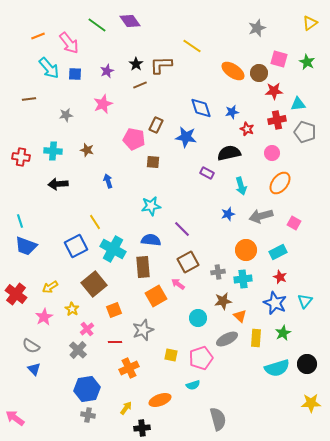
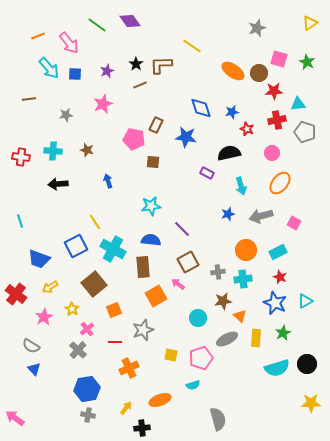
blue trapezoid at (26, 246): moved 13 px right, 13 px down
cyan triangle at (305, 301): rotated 21 degrees clockwise
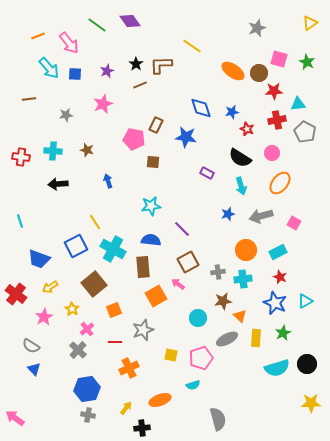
gray pentagon at (305, 132): rotated 10 degrees clockwise
black semicircle at (229, 153): moved 11 px right, 5 px down; rotated 135 degrees counterclockwise
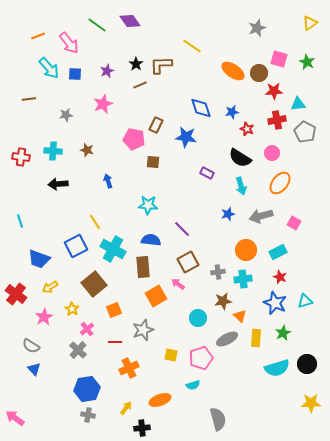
cyan star at (151, 206): moved 3 px left, 1 px up; rotated 12 degrees clockwise
cyan triangle at (305, 301): rotated 14 degrees clockwise
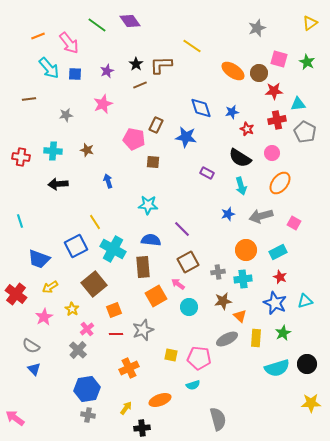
cyan circle at (198, 318): moved 9 px left, 11 px up
red line at (115, 342): moved 1 px right, 8 px up
pink pentagon at (201, 358): moved 2 px left; rotated 25 degrees clockwise
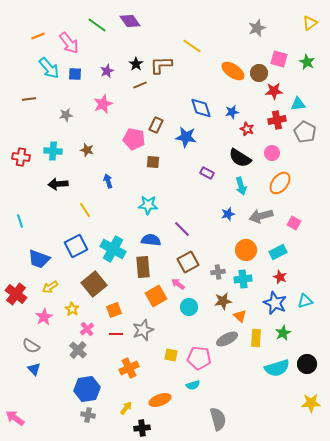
yellow line at (95, 222): moved 10 px left, 12 px up
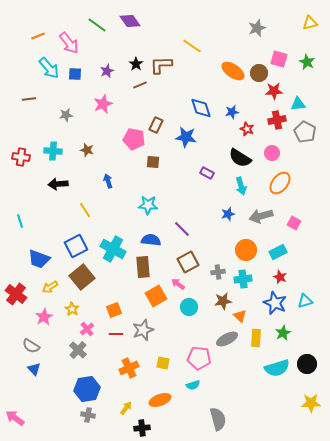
yellow triangle at (310, 23): rotated 21 degrees clockwise
brown square at (94, 284): moved 12 px left, 7 px up
yellow square at (171, 355): moved 8 px left, 8 px down
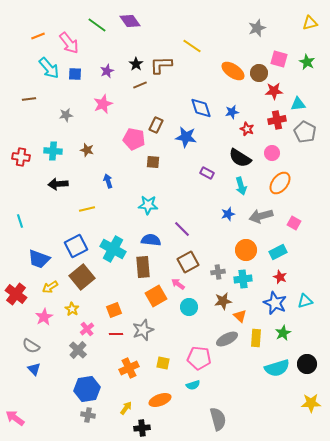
yellow line at (85, 210): moved 2 px right, 1 px up; rotated 70 degrees counterclockwise
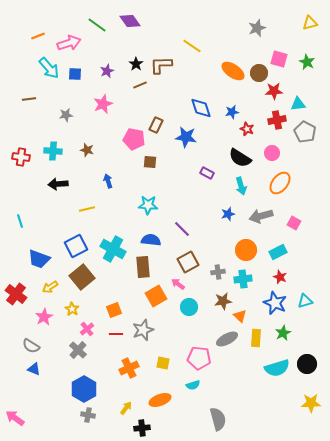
pink arrow at (69, 43): rotated 70 degrees counterclockwise
brown square at (153, 162): moved 3 px left
blue triangle at (34, 369): rotated 24 degrees counterclockwise
blue hexagon at (87, 389): moved 3 px left; rotated 20 degrees counterclockwise
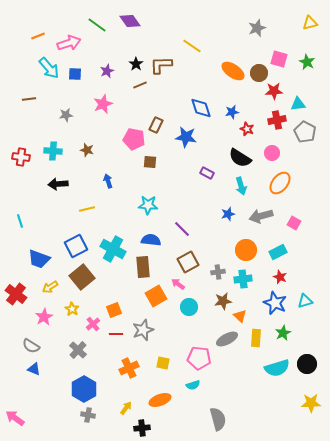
pink cross at (87, 329): moved 6 px right, 5 px up
